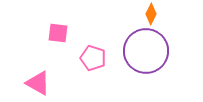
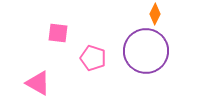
orange diamond: moved 4 px right
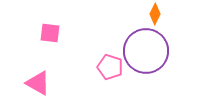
pink square: moved 8 px left
pink pentagon: moved 17 px right, 9 px down
